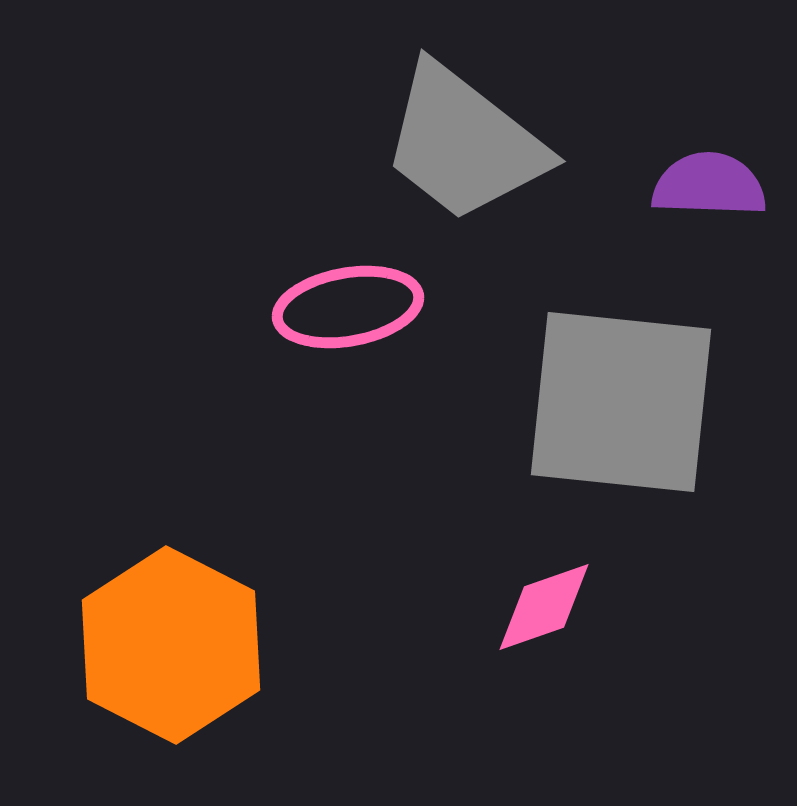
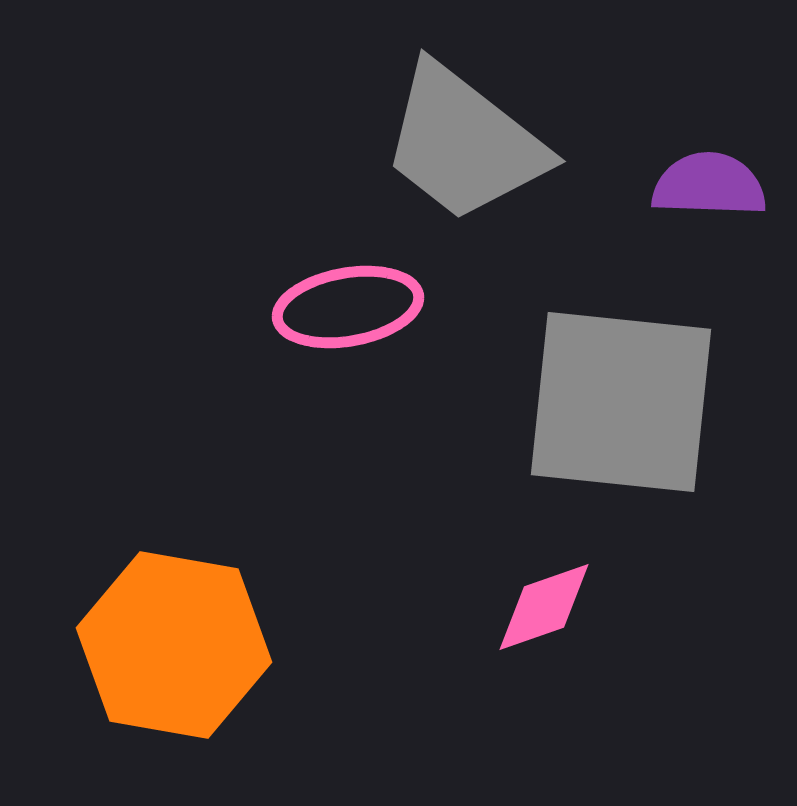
orange hexagon: moved 3 px right; rotated 17 degrees counterclockwise
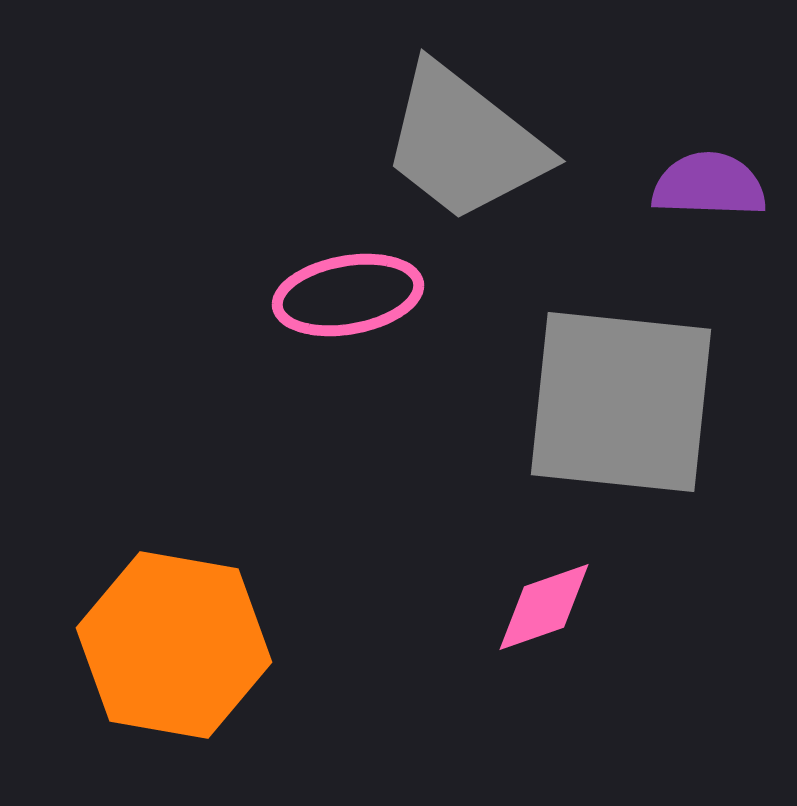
pink ellipse: moved 12 px up
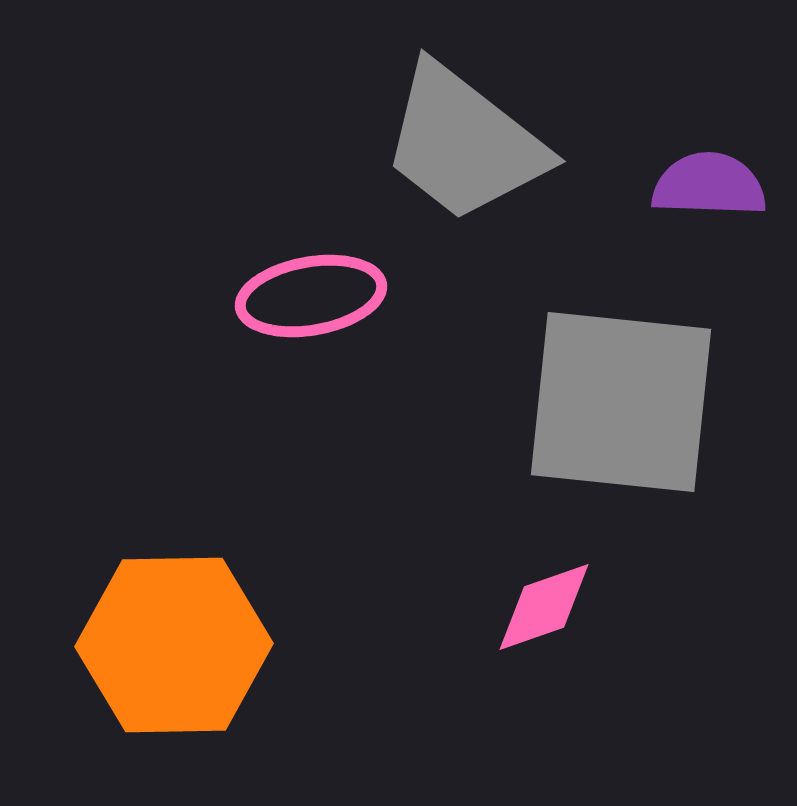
pink ellipse: moved 37 px left, 1 px down
orange hexagon: rotated 11 degrees counterclockwise
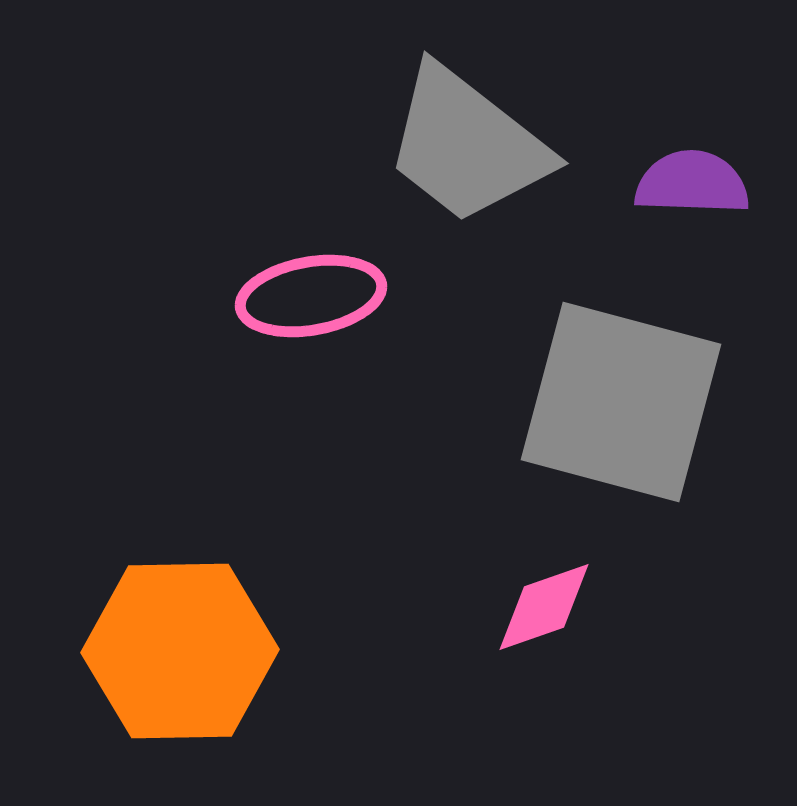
gray trapezoid: moved 3 px right, 2 px down
purple semicircle: moved 17 px left, 2 px up
gray square: rotated 9 degrees clockwise
orange hexagon: moved 6 px right, 6 px down
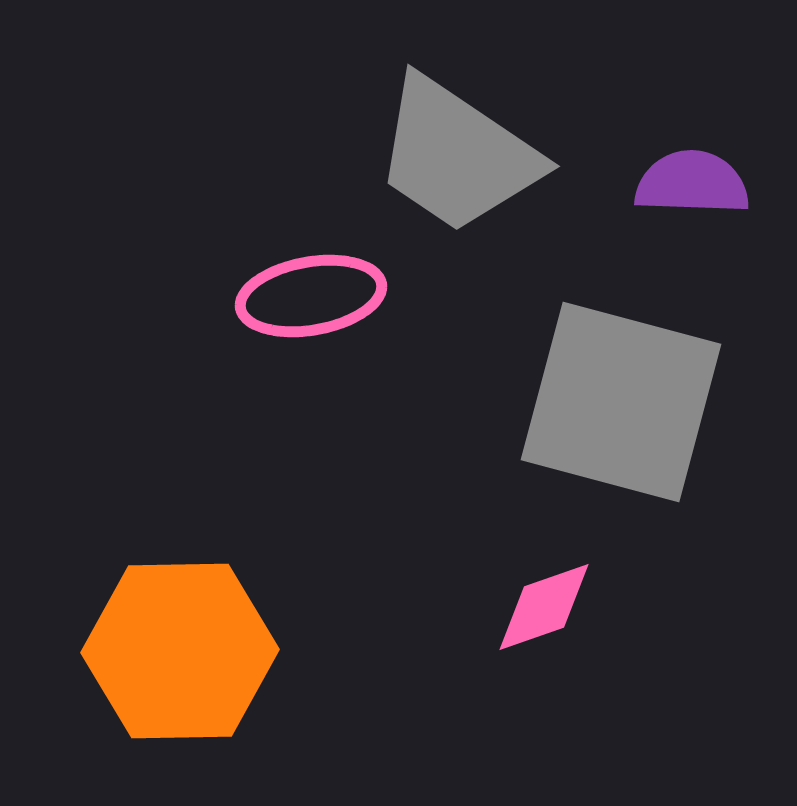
gray trapezoid: moved 10 px left, 10 px down; rotated 4 degrees counterclockwise
